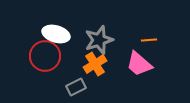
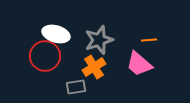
orange cross: moved 1 px left, 3 px down
gray rectangle: rotated 18 degrees clockwise
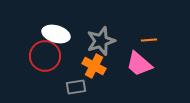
gray star: moved 2 px right, 1 px down
orange cross: moved 1 px up; rotated 30 degrees counterclockwise
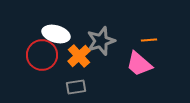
red circle: moved 3 px left, 1 px up
orange cross: moved 15 px left, 10 px up; rotated 20 degrees clockwise
